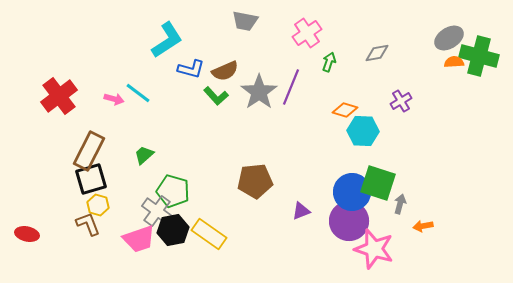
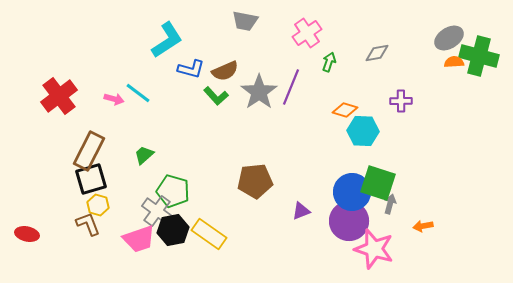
purple cross: rotated 30 degrees clockwise
gray arrow: moved 10 px left
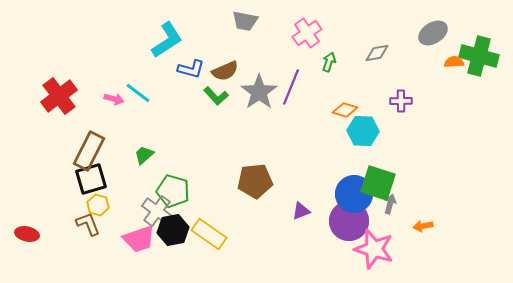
gray ellipse: moved 16 px left, 5 px up
blue circle: moved 2 px right, 2 px down
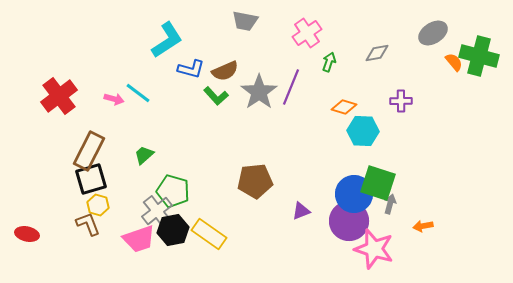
orange semicircle: rotated 54 degrees clockwise
orange diamond: moved 1 px left, 3 px up
gray cross: rotated 16 degrees clockwise
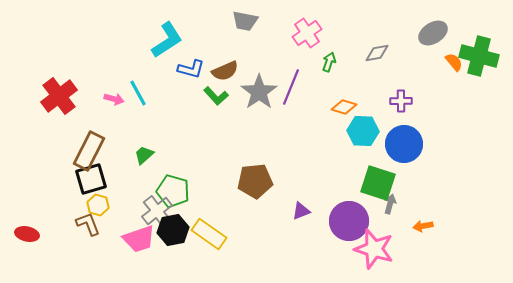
cyan line: rotated 24 degrees clockwise
blue circle: moved 50 px right, 50 px up
